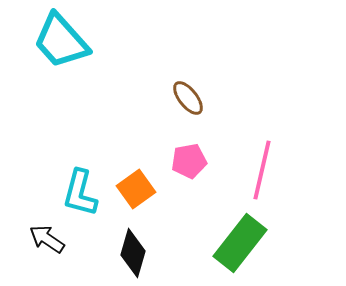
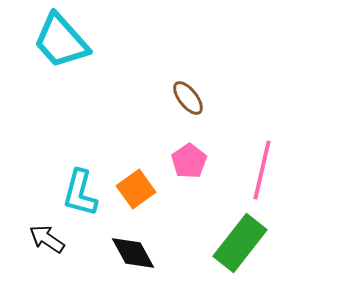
pink pentagon: rotated 24 degrees counterclockwise
black diamond: rotated 45 degrees counterclockwise
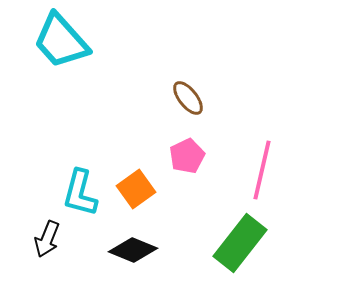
pink pentagon: moved 2 px left, 5 px up; rotated 8 degrees clockwise
black arrow: rotated 102 degrees counterclockwise
black diamond: moved 3 px up; rotated 39 degrees counterclockwise
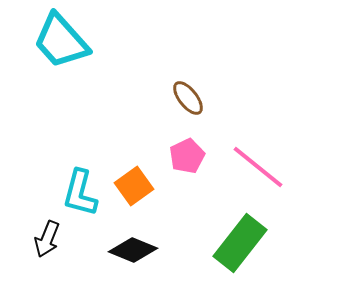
pink line: moved 4 px left, 3 px up; rotated 64 degrees counterclockwise
orange square: moved 2 px left, 3 px up
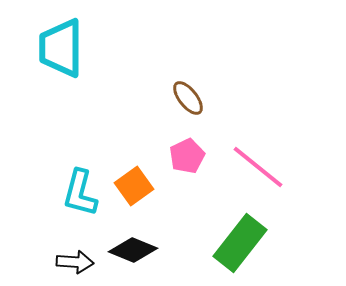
cyan trapezoid: moved 7 px down; rotated 42 degrees clockwise
black arrow: moved 28 px right, 23 px down; rotated 108 degrees counterclockwise
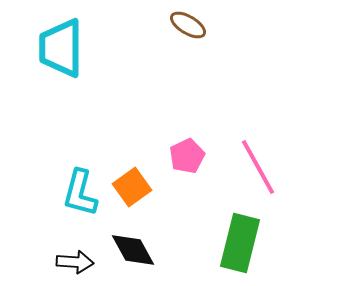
brown ellipse: moved 73 px up; rotated 21 degrees counterclockwise
pink line: rotated 22 degrees clockwise
orange square: moved 2 px left, 1 px down
green rectangle: rotated 24 degrees counterclockwise
black diamond: rotated 39 degrees clockwise
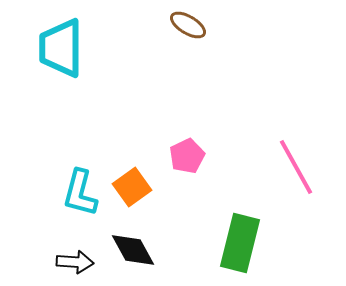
pink line: moved 38 px right
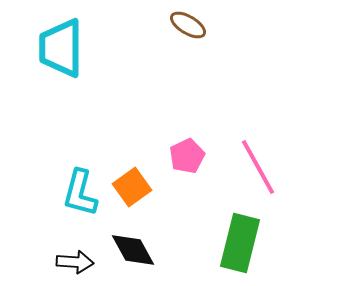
pink line: moved 38 px left
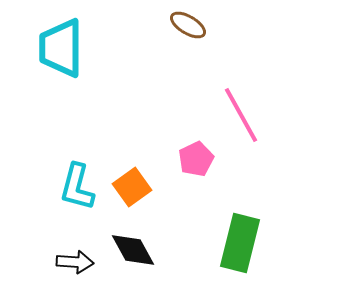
pink pentagon: moved 9 px right, 3 px down
pink line: moved 17 px left, 52 px up
cyan L-shape: moved 3 px left, 6 px up
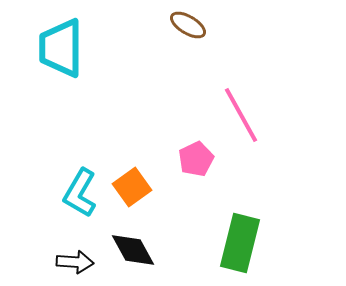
cyan L-shape: moved 3 px right, 6 px down; rotated 15 degrees clockwise
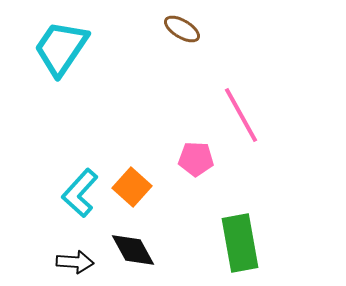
brown ellipse: moved 6 px left, 4 px down
cyan trapezoid: rotated 34 degrees clockwise
pink pentagon: rotated 28 degrees clockwise
orange square: rotated 12 degrees counterclockwise
cyan L-shape: rotated 12 degrees clockwise
green rectangle: rotated 24 degrees counterclockwise
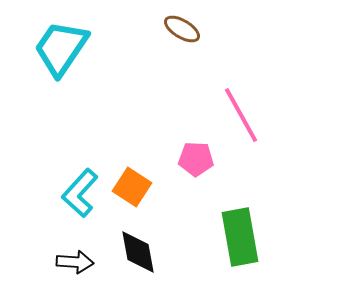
orange square: rotated 9 degrees counterclockwise
green rectangle: moved 6 px up
black diamond: moved 5 px right, 2 px down; rotated 18 degrees clockwise
